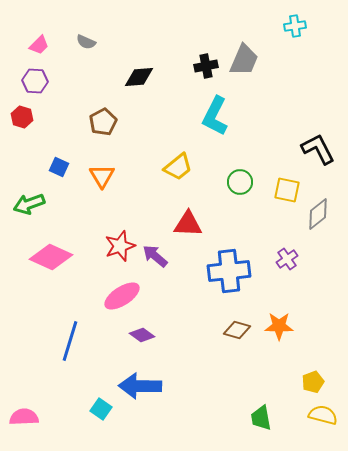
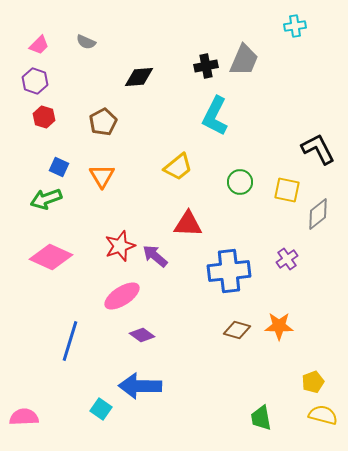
purple hexagon: rotated 15 degrees clockwise
red hexagon: moved 22 px right
green arrow: moved 17 px right, 5 px up
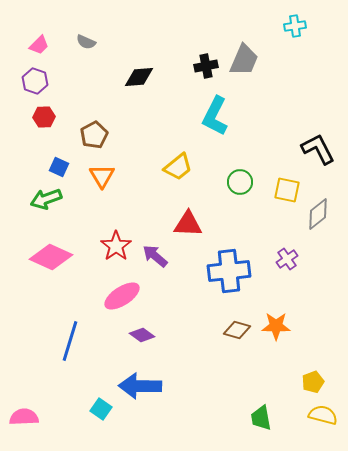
red hexagon: rotated 20 degrees counterclockwise
brown pentagon: moved 9 px left, 13 px down
red star: moved 4 px left; rotated 16 degrees counterclockwise
orange star: moved 3 px left
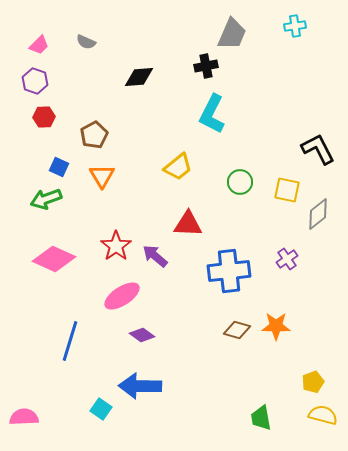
gray trapezoid: moved 12 px left, 26 px up
cyan L-shape: moved 3 px left, 2 px up
pink diamond: moved 3 px right, 2 px down
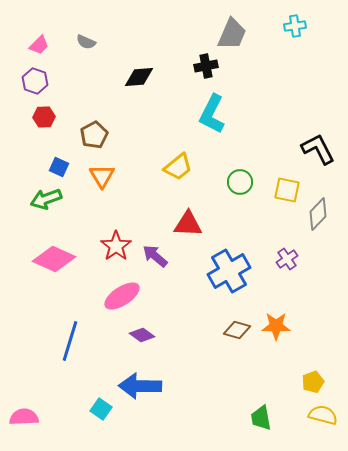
gray diamond: rotated 8 degrees counterclockwise
blue cross: rotated 24 degrees counterclockwise
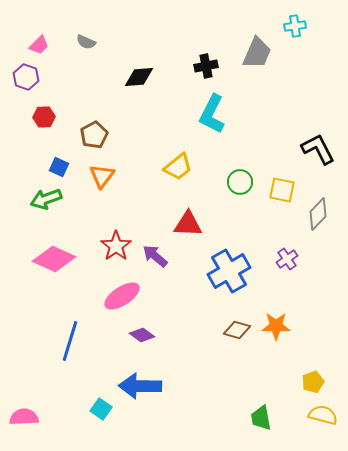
gray trapezoid: moved 25 px right, 19 px down
purple hexagon: moved 9 px left, 4 px up
orange triangle: rotated 8 degrees clockwise
yellow square: moved 5 px left
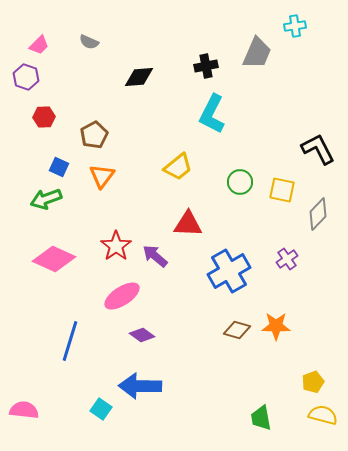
gray semicircle: moved 3 px right
pink semicircle: moved 7 px up; rotated 8 degrees clockwise
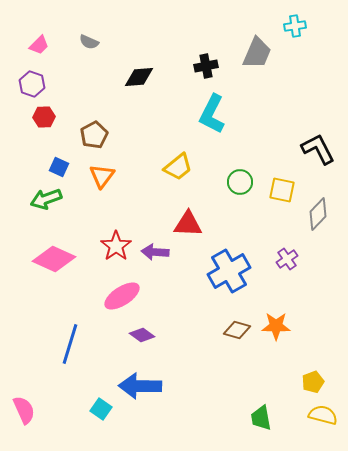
purple hexagon: moved 6 px right, 7 px down
purple arrow: moved 4 px up; rotated 36 degrees counterclockwise
blue line: moved 3 px down
pink semicircle: rotated 60 degrees clockwise
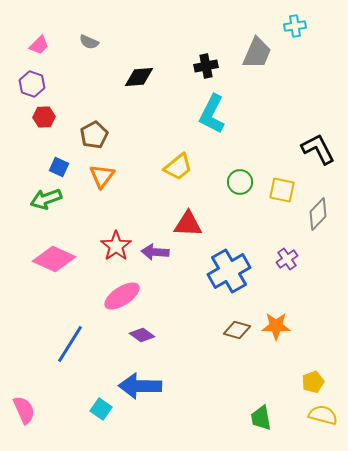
blue line: rotated 15 degrees clockwise
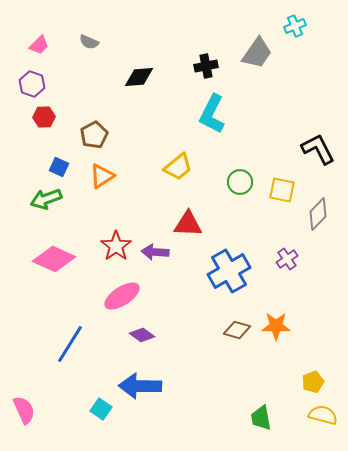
cyan cross: rotated 15 degrees counterclockwise
gray trapezoid: rotated 12 degrees clockwise
orange triangle: rotated 20 degrees clockwise
